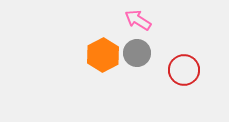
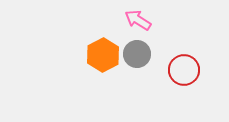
gray circle: moved 1 px down
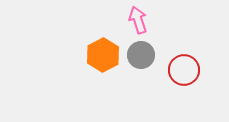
pink arrow: rotated 40 degrees clockwise
gray circle: moved 4 px right, 1 px down
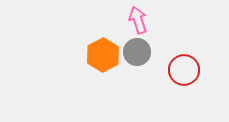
gray circle: moved 4 px left, 3 px up
